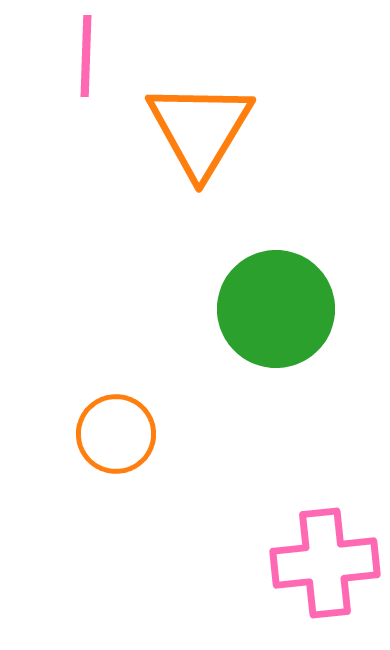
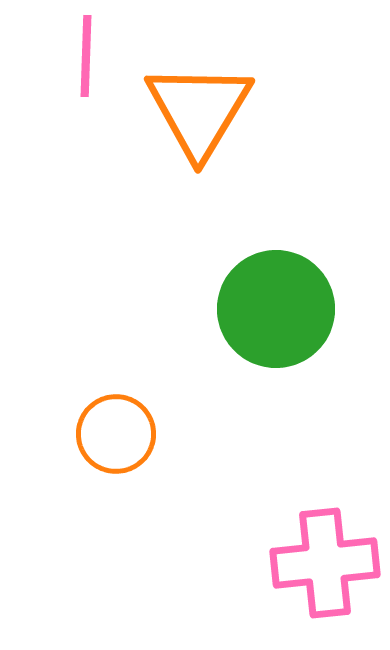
orange triangle: moved 1 px left, 19 px up
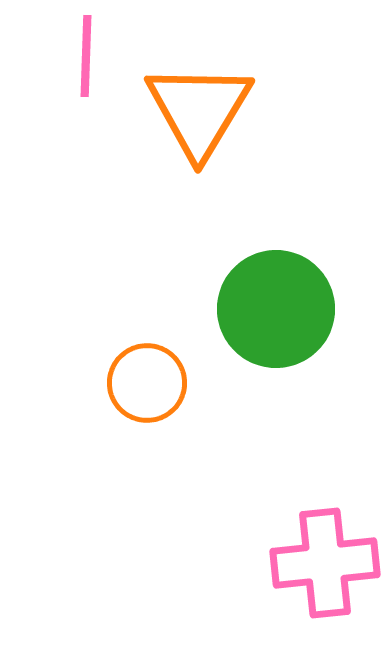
orange circle: moved 31 px right, 51 px up
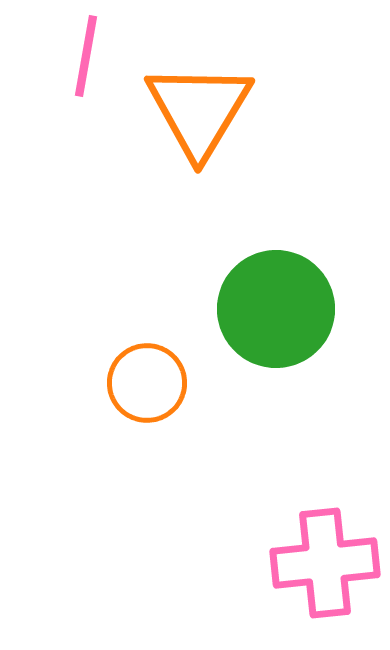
pink line: rotated 8 degrees clockwise
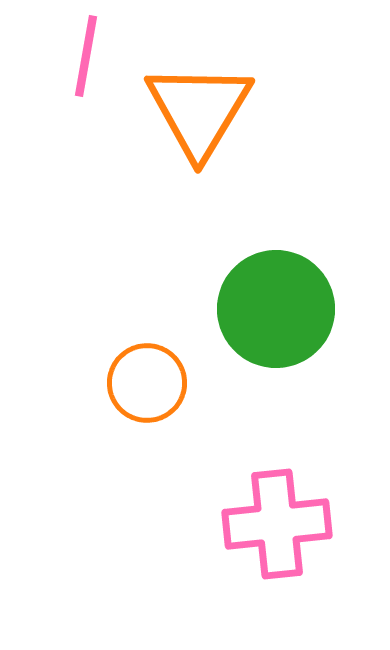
pink cross: moved 48 px left, 39 px up
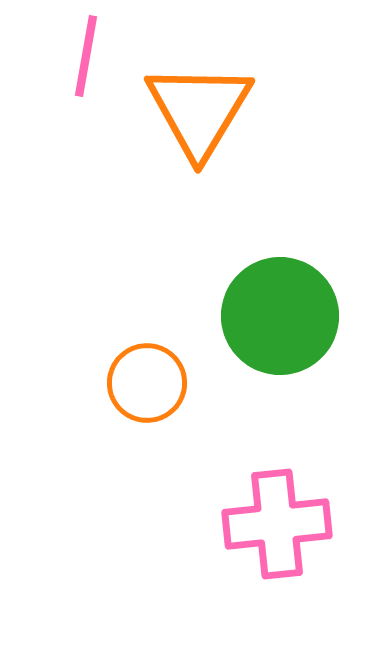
green circle: moved 4 px right, 7 px down
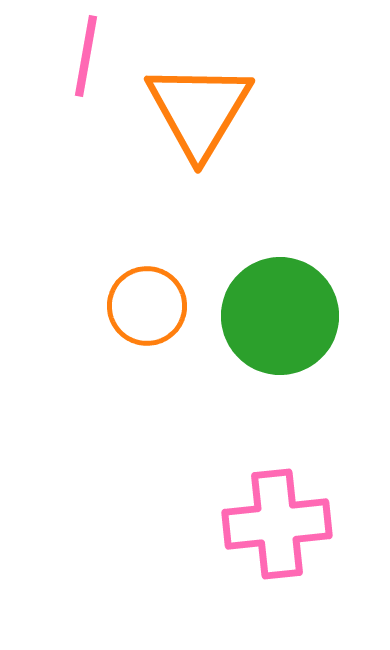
orange circle: moved 77 px up
